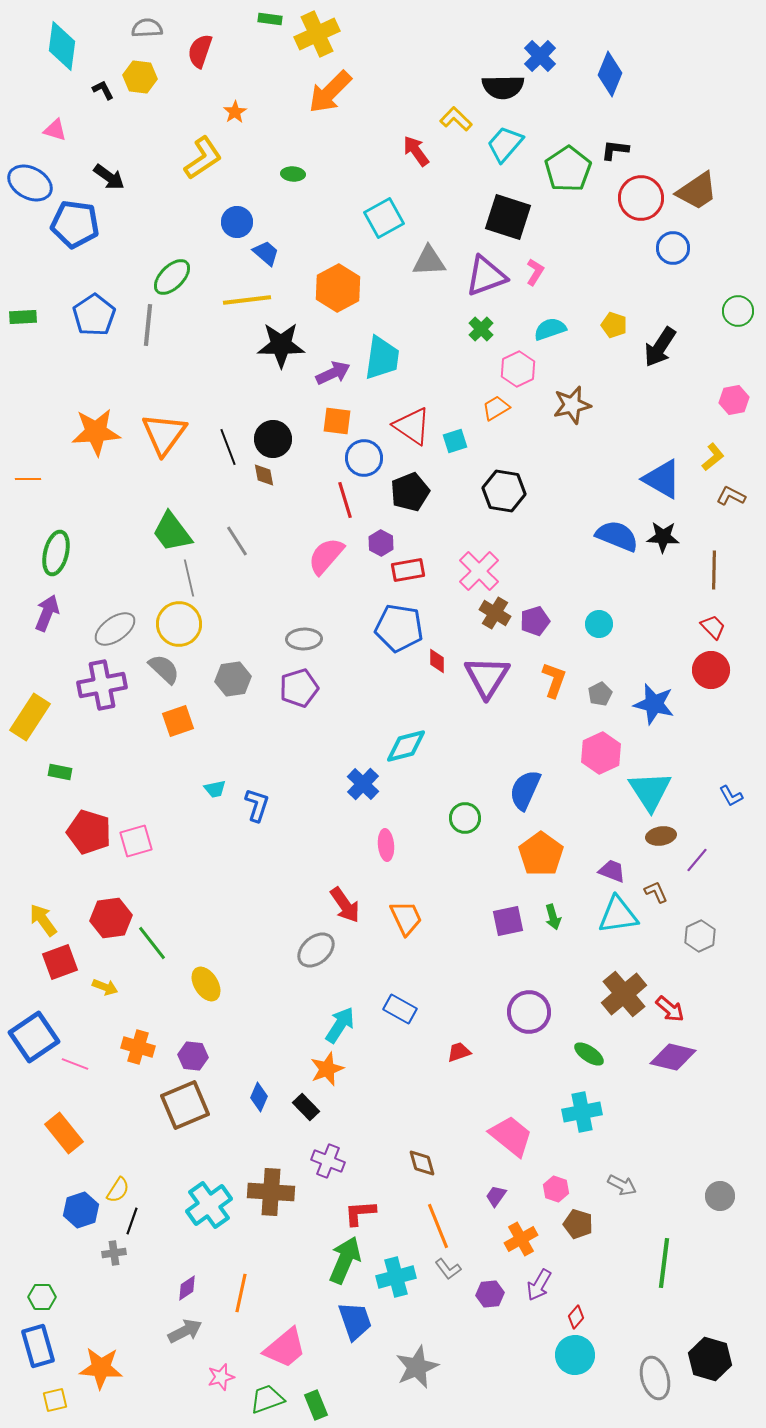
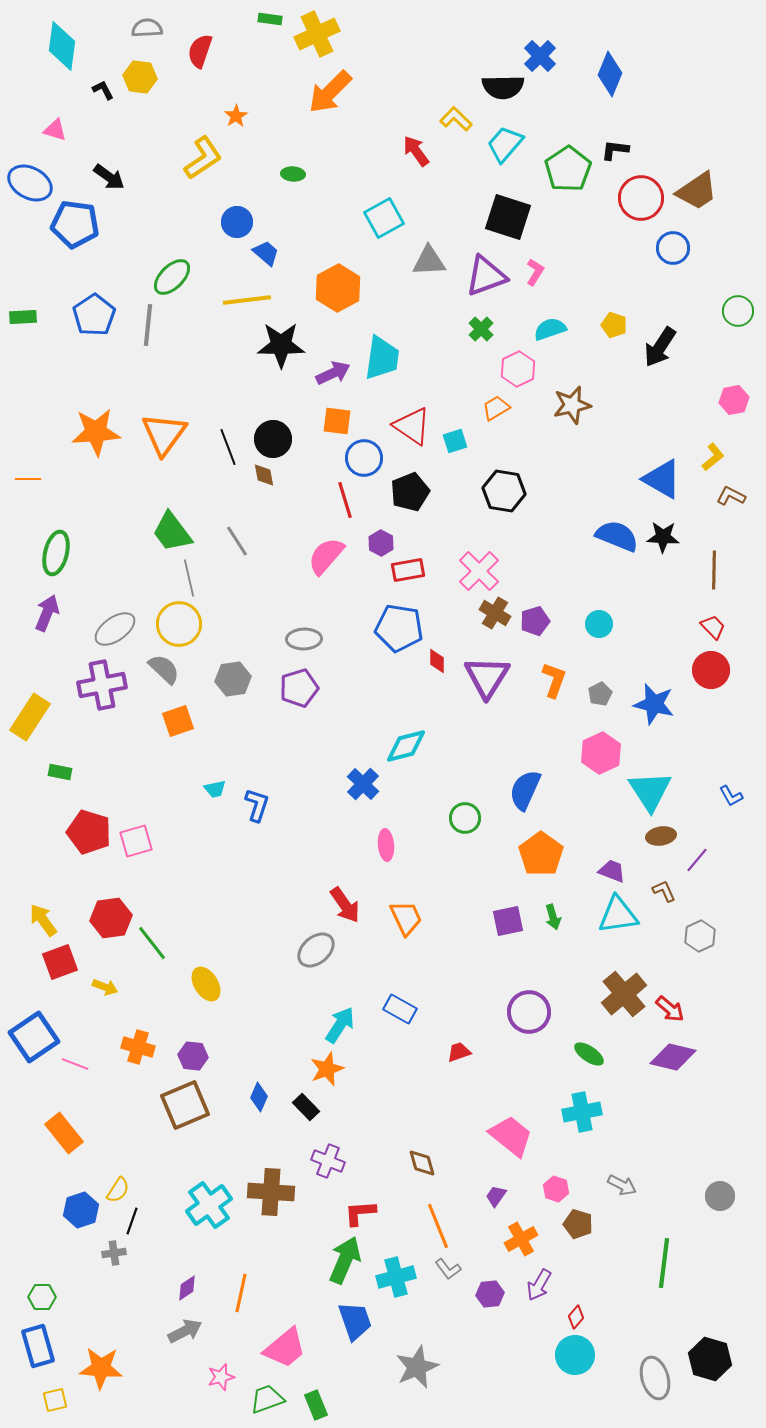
orange star at (235, 112): moved 1 px right, 4 px down
brown L-shape at (656, 892): moved 8 px right, 1 px up
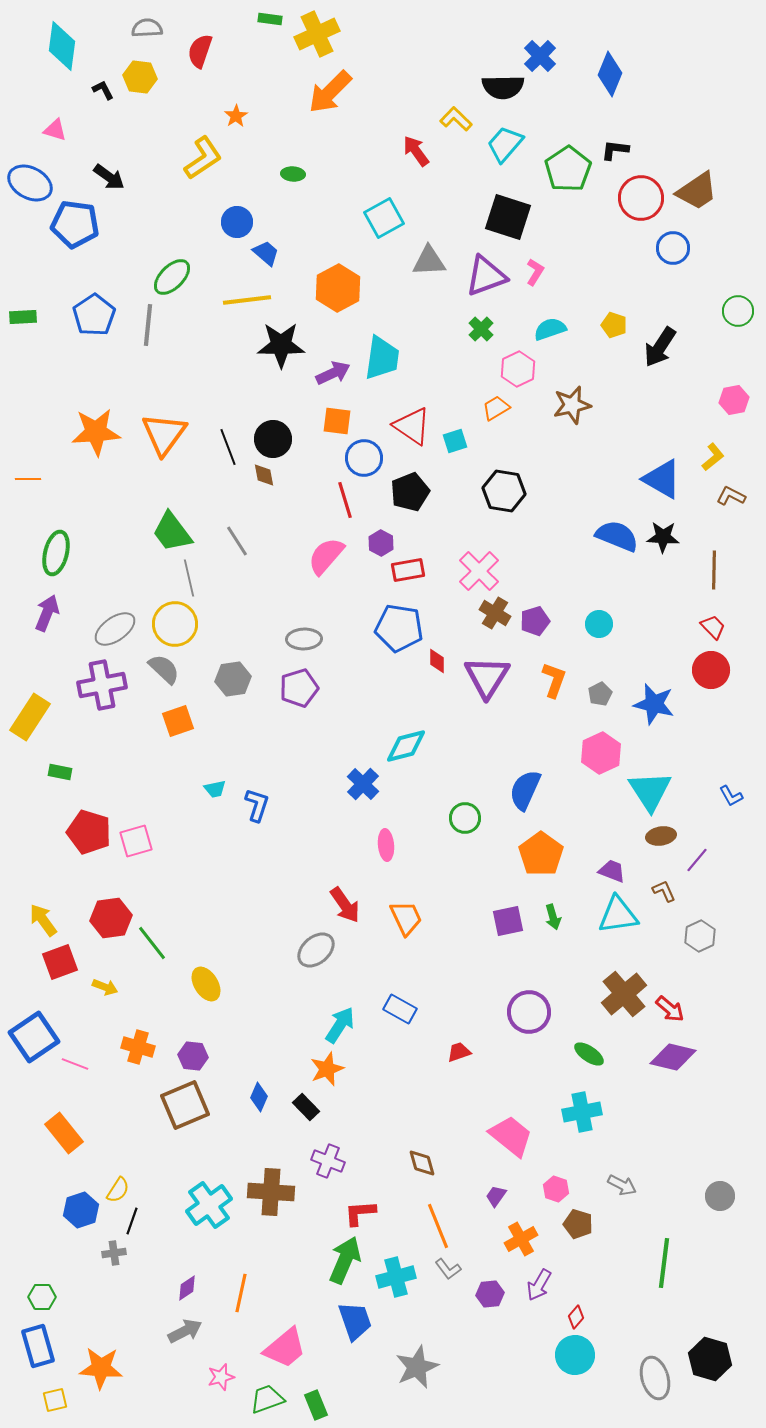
yellow circle at (179, 624): moved 4 px left
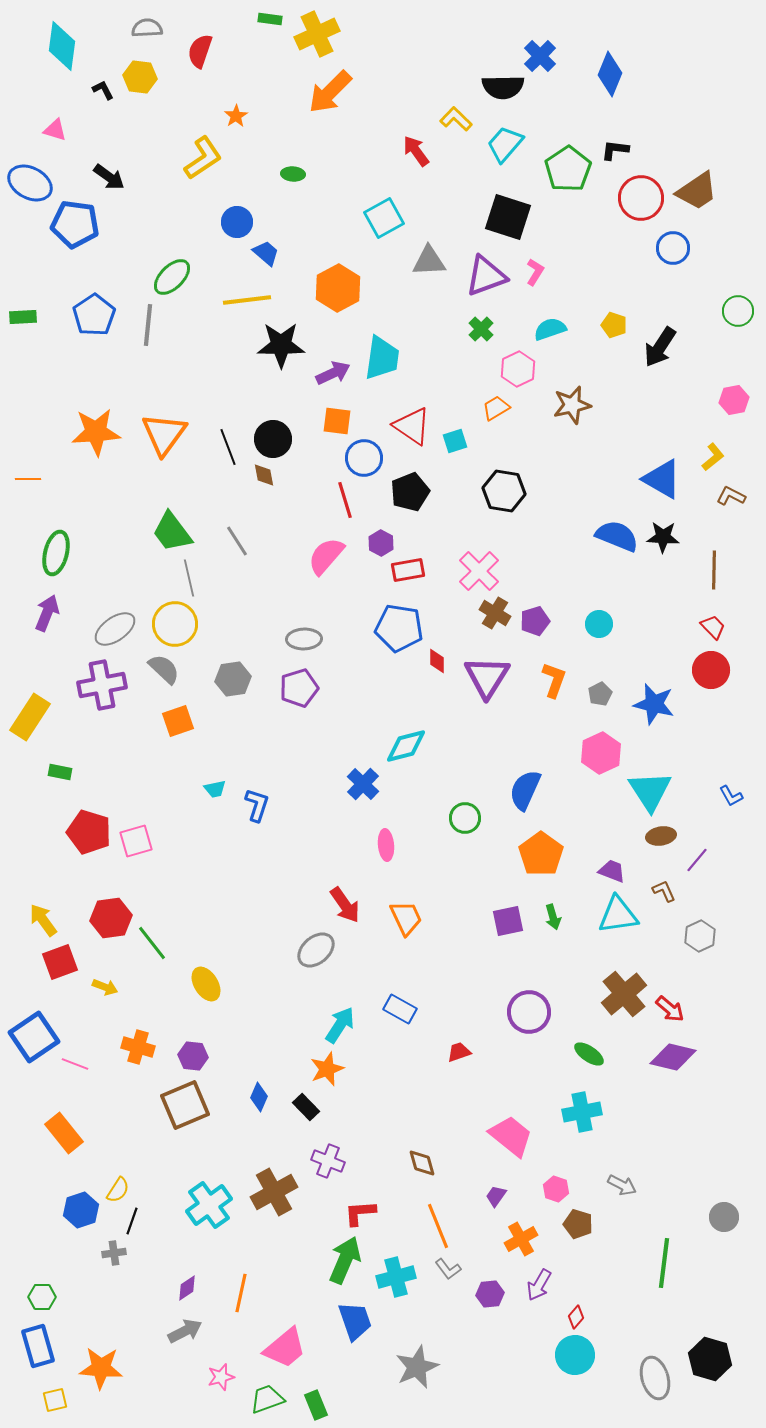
brown cross at (271, 1192): moved 3 px right; rotated 33 degrees counterclockwise
gray circle at (720, 1196): moved 4 px right, 21 px down
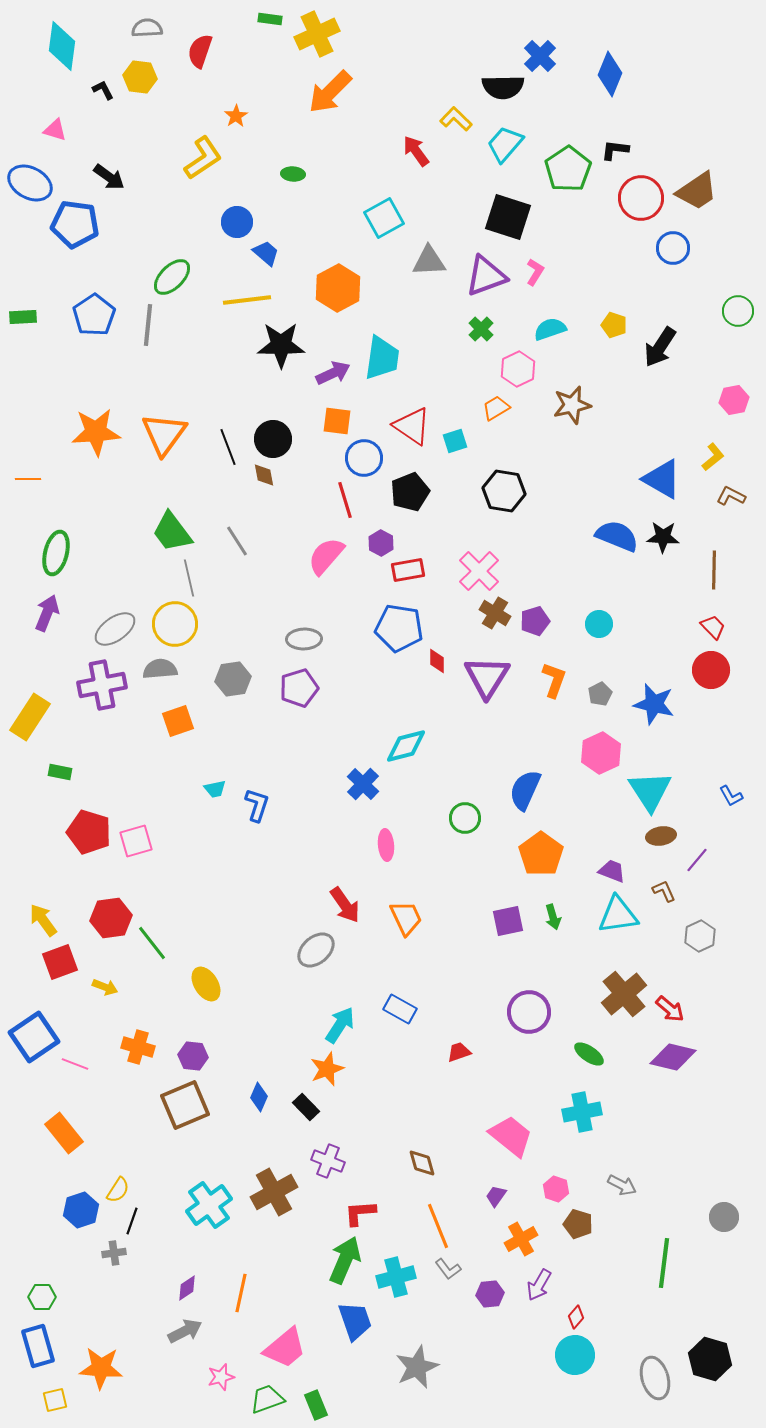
gray semicircle at (164, 669): moved 4 px left; rotated 48 degrees counterclockwise
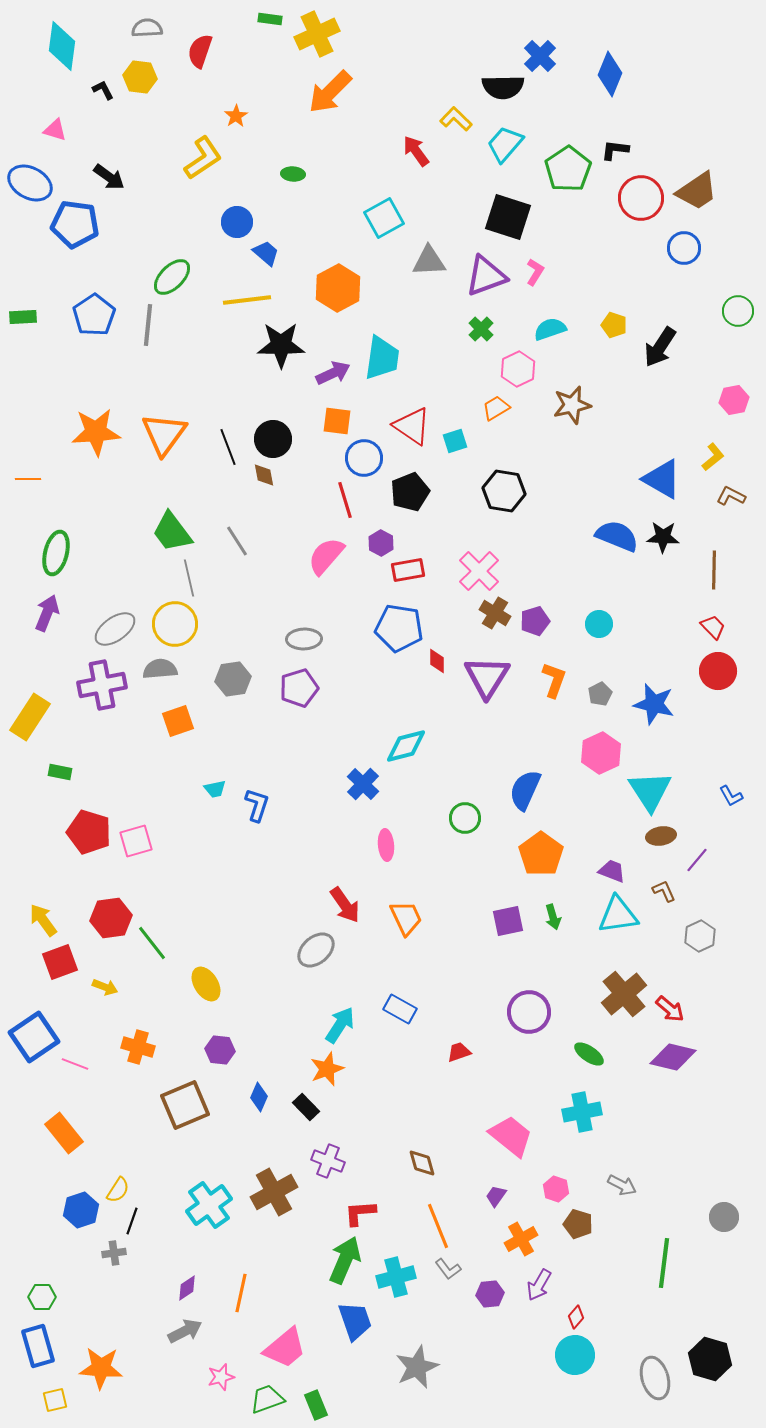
blue circle at (673, 248): moved 11 px right
red circle at (711, 670): moved 7 px right, 1 px down
purple hexagon at (193, 1056): moved 27 px right, 6 px up
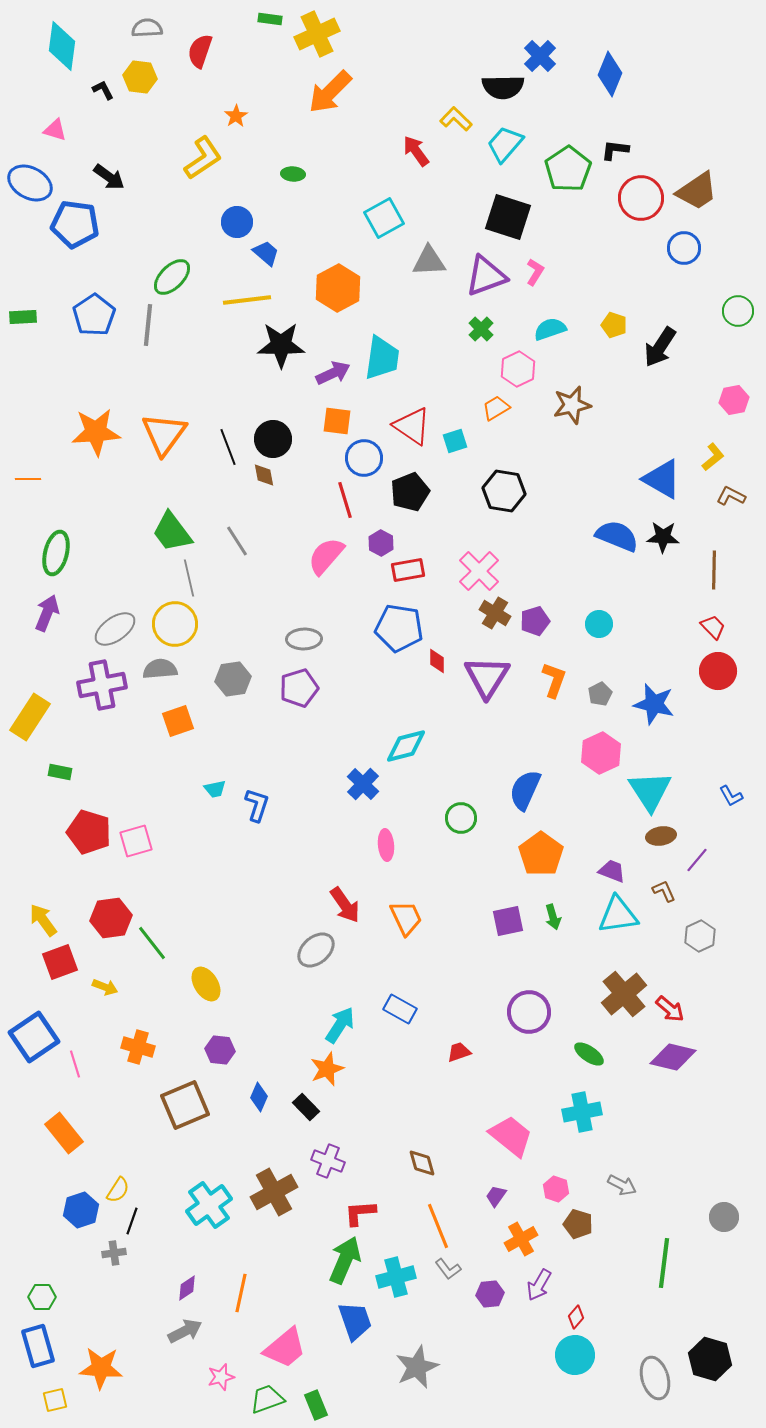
green circle at (465, 818): moved 4 px left
pink line at (75, 1064): rotated 52 degrees clockwise
